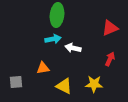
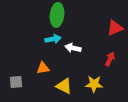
red triangle: moved 5 px right
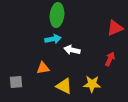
white arrow: moved 1 px left, 2 px down
yellow star: moved 2 px left
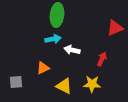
red arrow: moved 8 px left
orange triangle: rotated 16 degrees counterclockwise
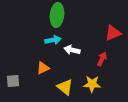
red triangle: moved 2 px left, 5 px down
cyan arrow: moved 1 px down
gray square: moved 3 px left, 1 px up
yellow triangle: moved 1 px right, 1 px down; rotated 12 degrees clockwise
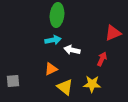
orange triangle: moved 8 px right, 1 px down
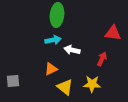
red triangle: rotated 30 degrees clockwise
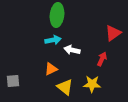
red triangle: rotated 42 degrees counterclockwise
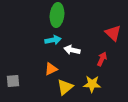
red triangle: rotated 42 degrees counterclockwise
yellow triangle: rotated 42 degrees clockwise
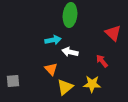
green ellipse: moved 13 px right
white arrow: moved 2 px left, 2 px down
red arrow: moved 2 px down; rotated 64 degrees counterclockwise
orange triangle: rotated 48 degrees counterclockwise
